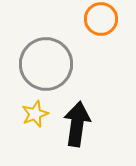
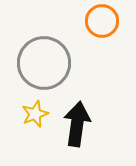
orange circle: moved 1 px right, 2 px down
gray circle: moved 2 px left, 1 px up
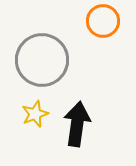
orange circle: moved 1 px right
gray circle: moved 2 px left, 3 px up
